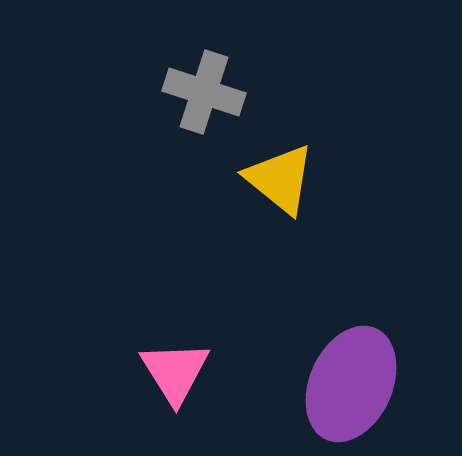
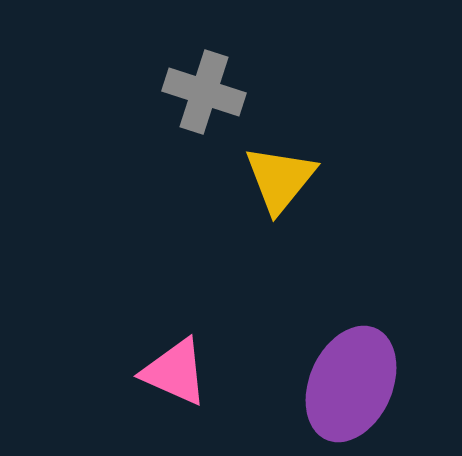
yellow triangle: rotated 30 degrees clockwise
pink triangle: rotated 34 degrees counterclockwise
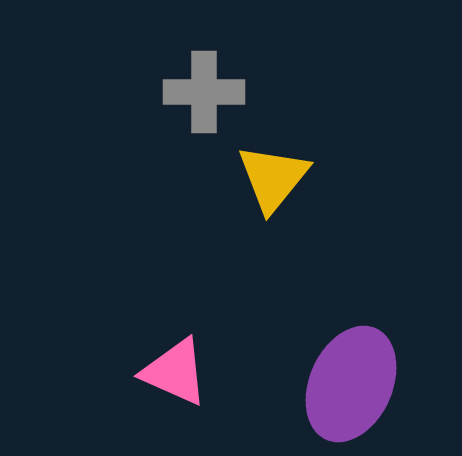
gray cross: rotated 18 degrees counterclockwise
yellow triangle: moved 7 px left, 1 px up
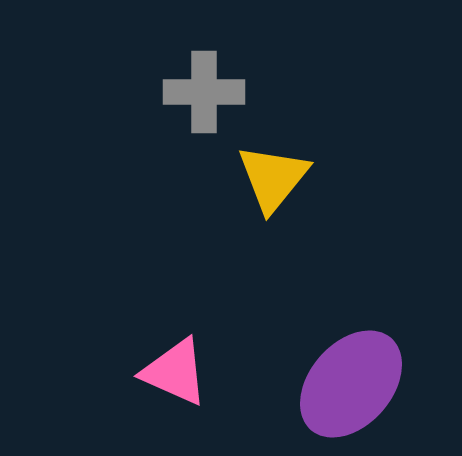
purple ellipse: rotated 17 degrees clockwise
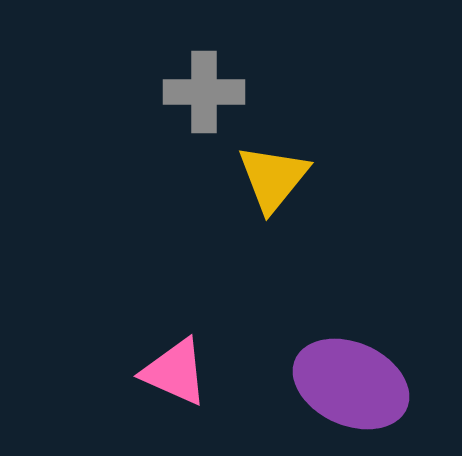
purple ellipse: rotated 73 degrees clockwise
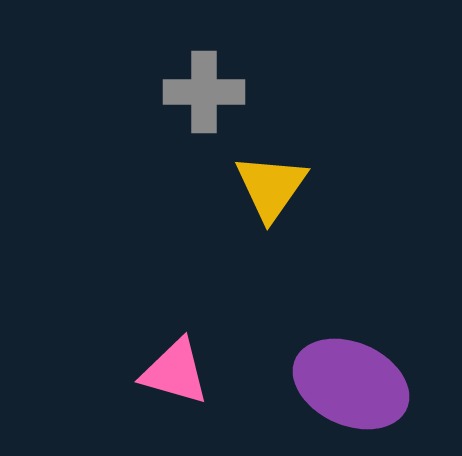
yellow triangle: moved 2 px left, 9 px down; rotated 4 degrees counterclockwise
pink triangle: rotated 8 degrees counterclockwise
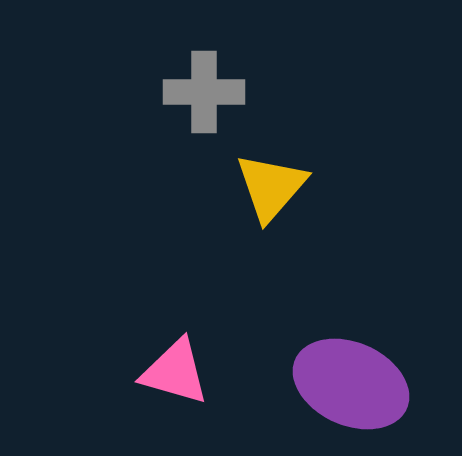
yellow triangle: rotated 6 degrees clockwise
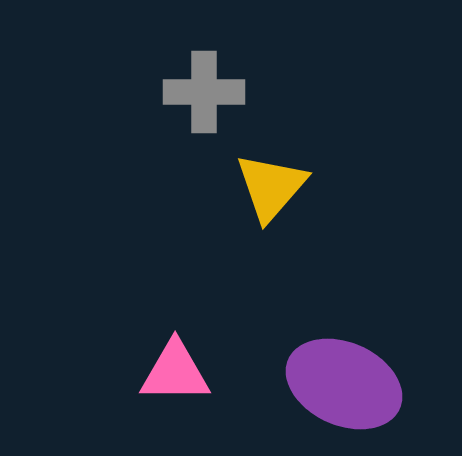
pink triangle: rotated 16 degrees counterclockwise
purple ellipse: moved 7 px left
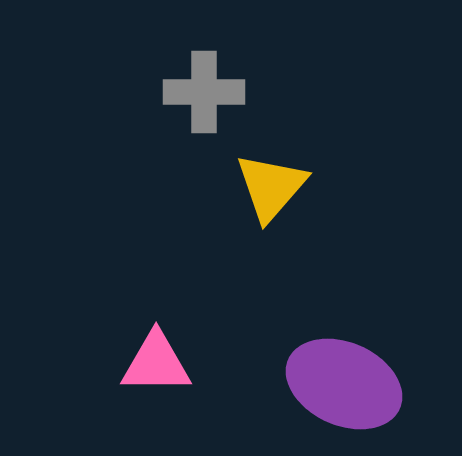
pink triangle: moved 19 px left, 9 px up
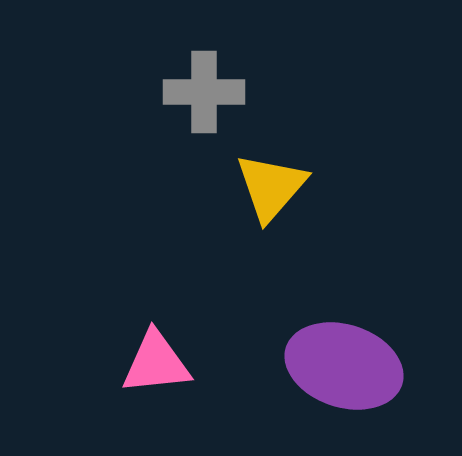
pink triangle: rotated 6 degrees counterclockwise
purple ellipse: moved 18 px up; rotated 6 degrees counterclockwise
